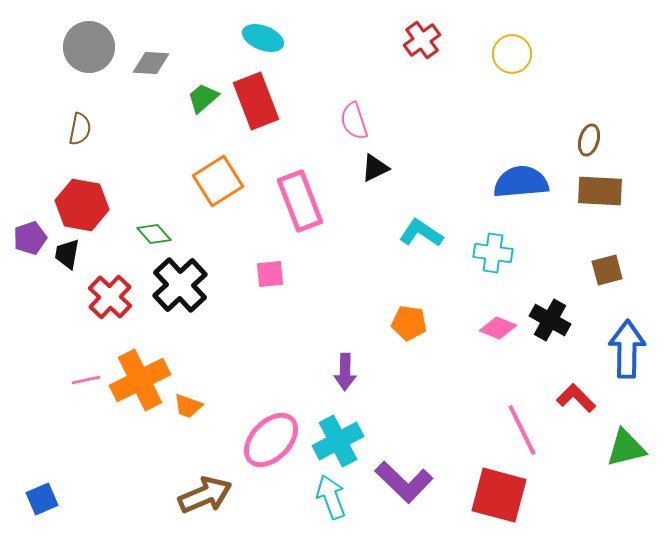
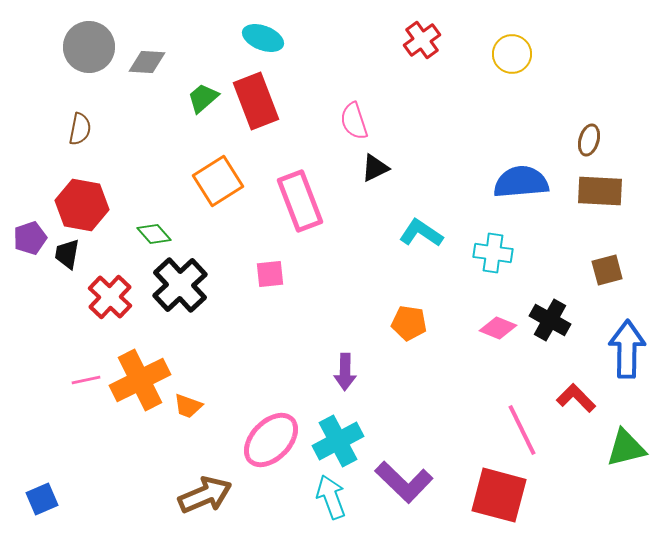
gray diamond at (151, 63): moved 4 px left, 1 px up
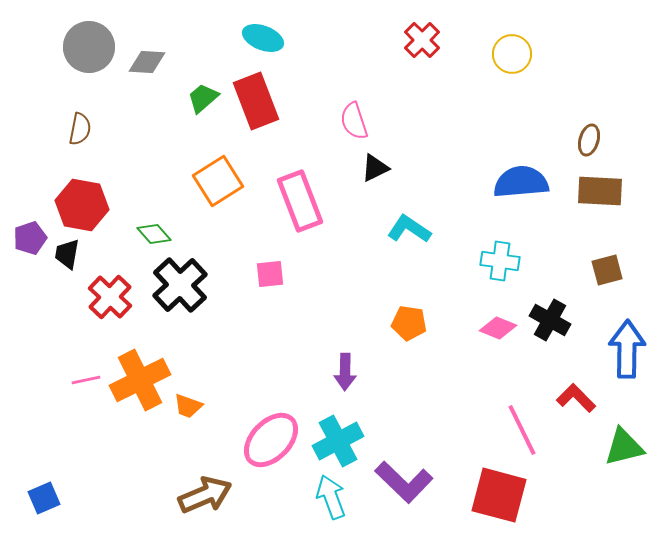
red cross at (422, 40): rotated 9 degrees counterclockwise
cyan L-shape at (421, 233): moved 12 px left, 4 px up
cyan cross at (493, 253): moved 7 px right, 8 px down
green triangle at (626, 448): moved 2 px left, 1 px up
blue square at (42, 499): moved 2 px right, 1 px up
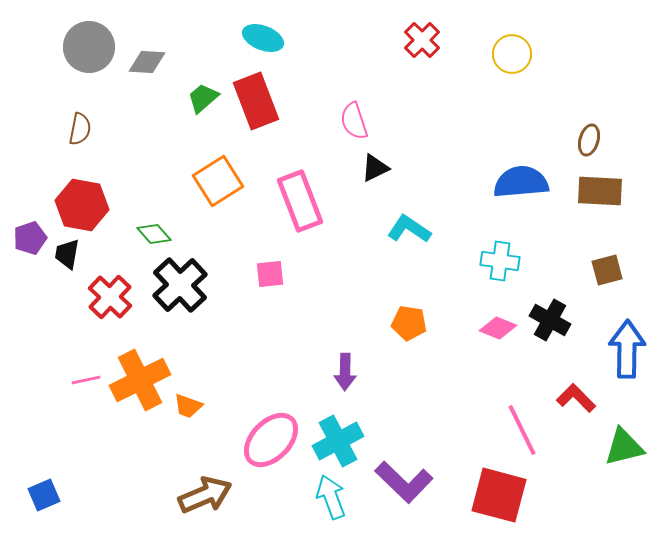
blue square at (44, 498): moved 3 px up
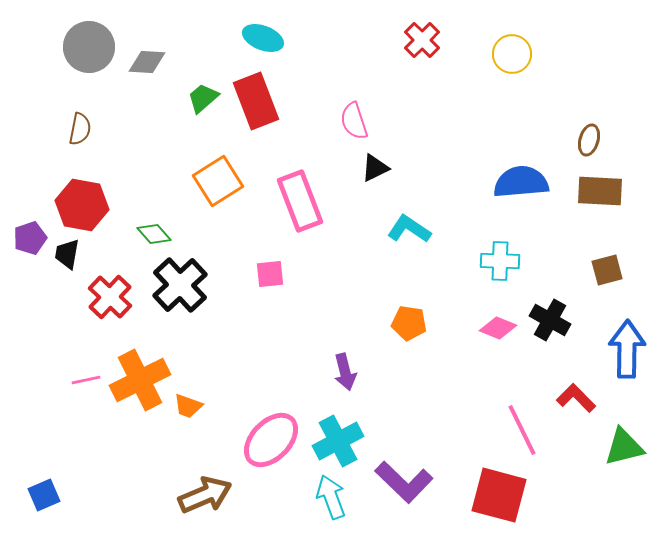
cyan cross at (500, 261): rotated 6 degrees counterclockwise
purple arrow at (345, 372): rotated 15 degrees counterclockwise
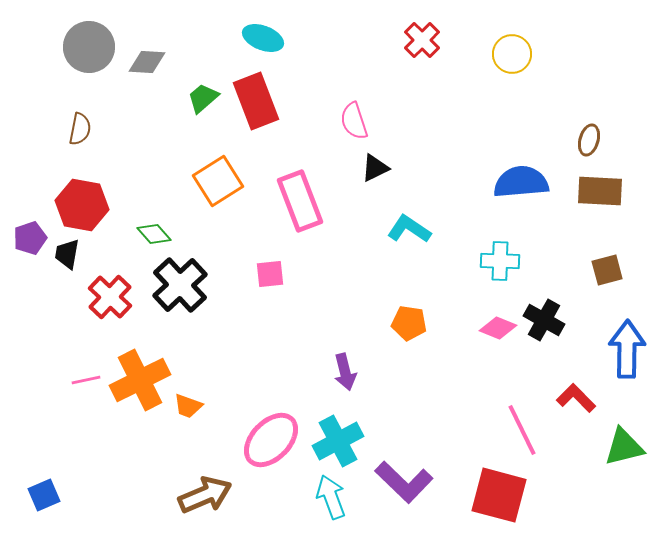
black cross at (550, 320): moved 6 px left
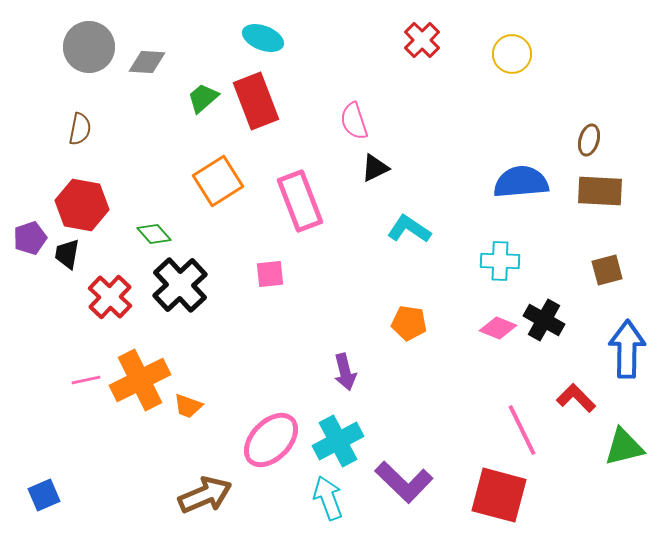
cyan arrow at (331, 497): moved 3 px left, 1 px down
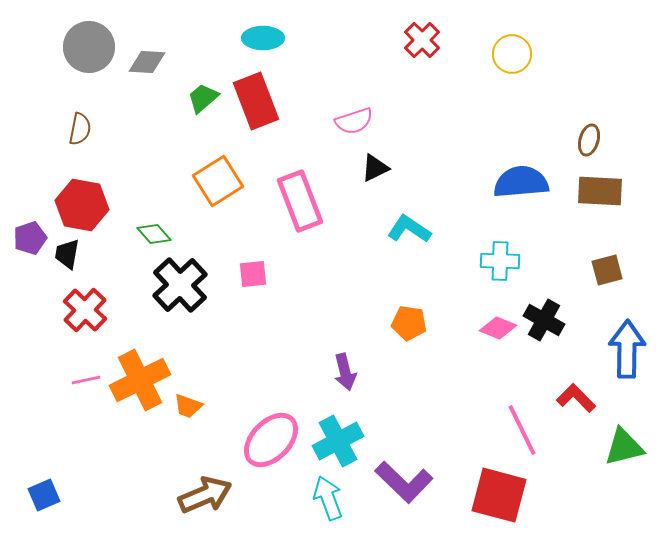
cyan ellipse at (263, 38): rotated 21 degrees counterclockwise
pink semicircle at (354, 121): rotated 90 degrees counterclockwise
pink square at (270, 274): moved 17 px left
red cross at (110, 297): moved 25 px left, 13 px down
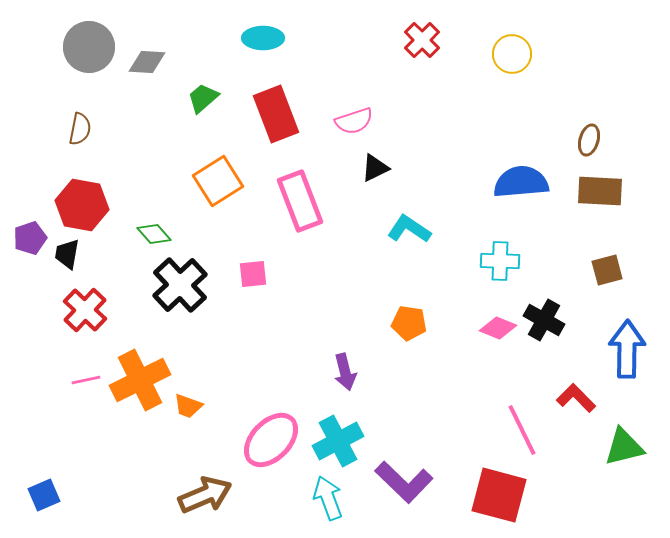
red rectangle at (256, 101): moved 20 px right, 13 px down
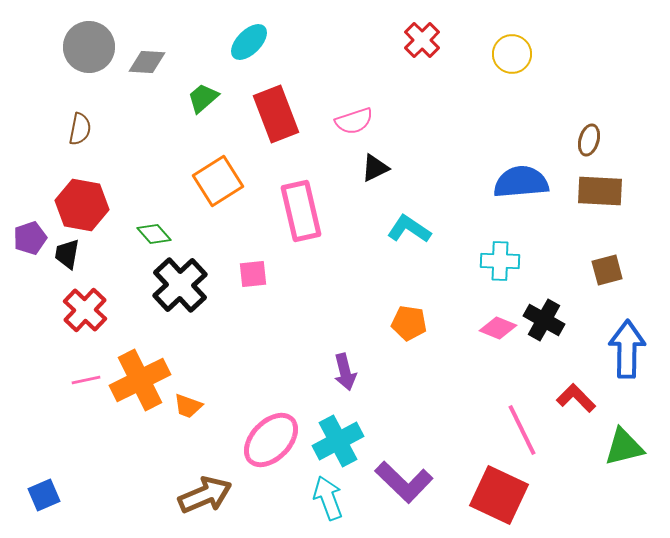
cyan ellipse at (263, 38): moved 14 px left, 4 px down; rotated 45 degrees counterclockwise
pink rectangle at (300, 201): moved 1 px right, 10 px down; rotated 8 degrees clockwise
red square at (499, 495): rotated 10 degrees clockwise
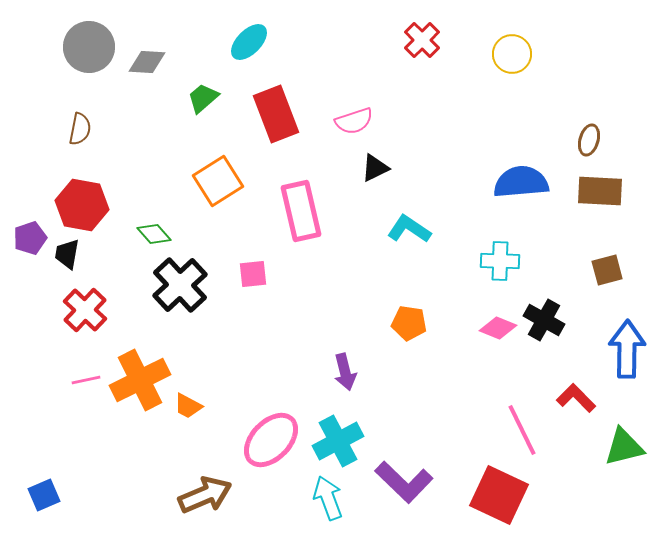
orange trapezoid at (188, 406): rotated 8 degrees clockwise
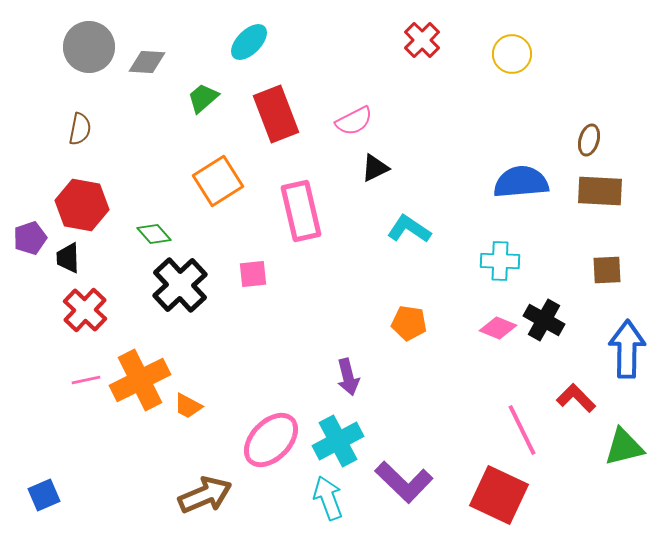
pink semicircle at (354, 121): rotated 9 degrees counterclockwise
black trapezoid at (67, 254): moved 1 px right, 4 px down; rotated 12 degrees counterclockwise
brown square at (607, 270): rotated 12 degrees clockwise
purple arrow at (345, 372): moved 3 px right, 5 px down
